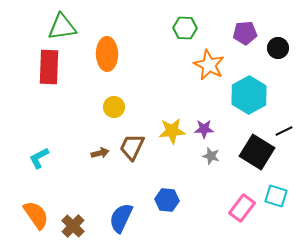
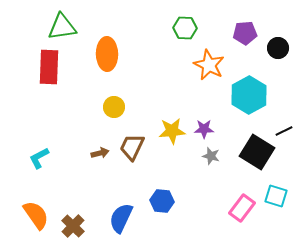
blue hexagon: moved 5 px left, 1 px down
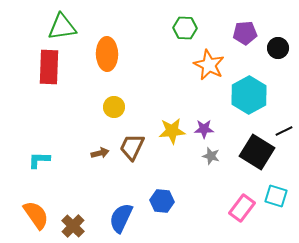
cyan L-shape: moved 2 px down; rotated 30 degrees clockwise
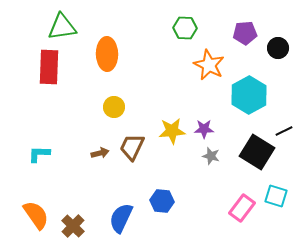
cyan L-shape: moved 6 px up
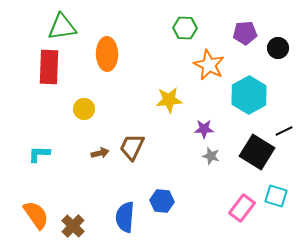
yellow circle: moved 30 px left, 2 px down
yellow star: moved 3 px left, 31 px up
blue semicircle: moved 4 px right, 1 px up; rotated 20 degrees counterclockwise
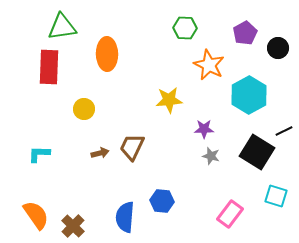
purple pentagon: rotated 25 degrees counterclockwise
pink rectangle: moved 12 px left, 6 px down
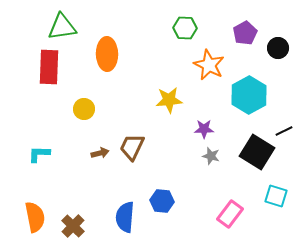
orange semicircle: moved 1 px left, 2 px down; rotated 24 degrees clockwise
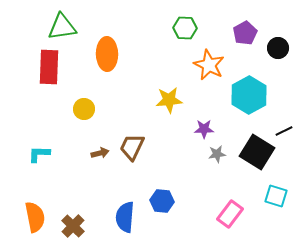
gray star: moved 6 px right, 2 px up; rotated 24 degrees counterclockwise
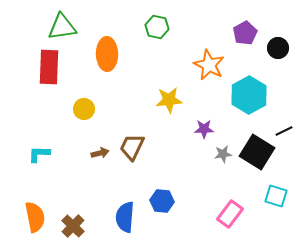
green hexagon: moved 28 px left, 1 px up; rotated 10 degrees clockwise
gray star: moved 6 px right
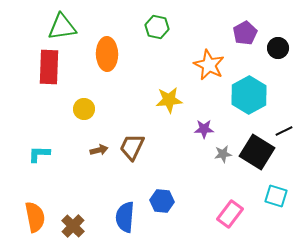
brown arrow: moved 1 px left, 3 px up
